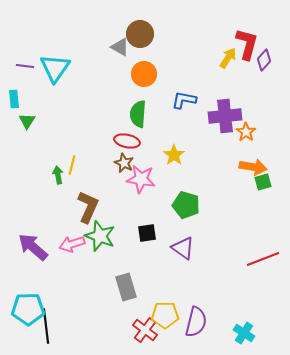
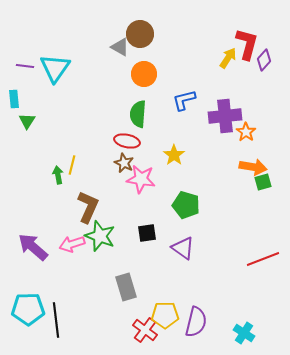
blue L-shape: rotated 25 degrees counterclockwise
black line: moved 10 px right, 6 px up
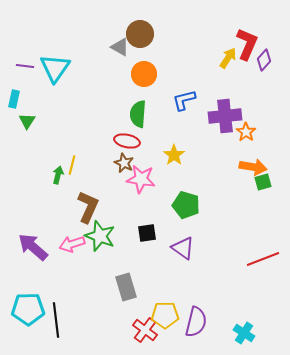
red L-shape: rotated 8 degrees clockwise
cyan rectangle: rotated 18 degrees clockwise
green arrow: rotated 24 degrees clockwise
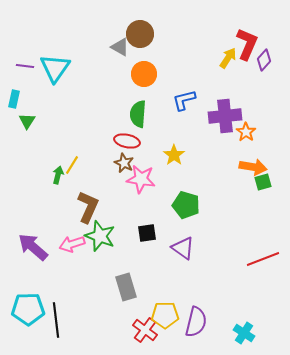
yellow line: rotated 18 degrees clockwise
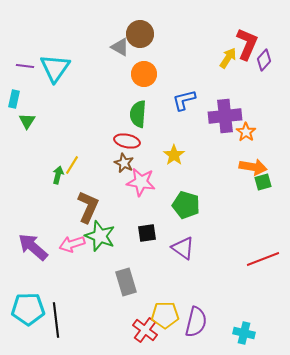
pink star: moved 3 px down
gray rectangle: moved 5 px up
cyan cross: rotated 20 degrees counterclockwise
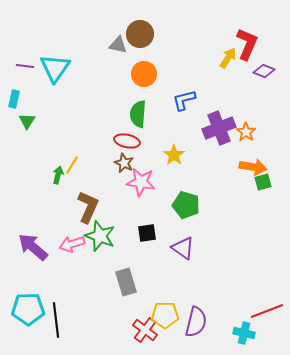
gray triangle: moved 2 px left, 2 px up; rotated 18 degrees counterclockwise
purple diamond: moved 11 px down; rotated 70 degrees clockwise
purple cross: moved 6 px left, 12 px down; rotated 16 degrees counterclockwise
red line: moved 4 px right, 52 px down
